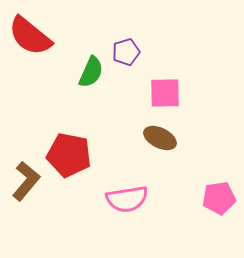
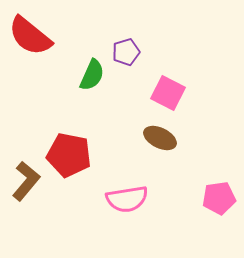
green semicircle: moved 1 px right, 3 px down
pink square: moved 3 px right; rotated 28 degrees clockwise
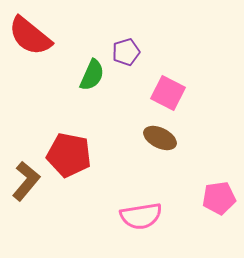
pink semicircle: moved 14 px right, 17 px down
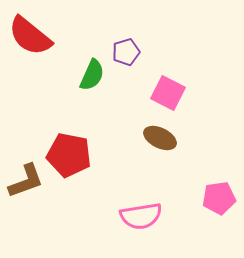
brown L-shape: rotated 30 degrees clockwise
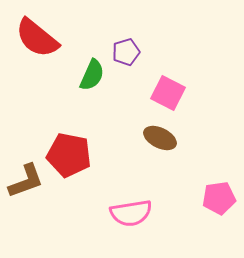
red semicircle: moved 7 px right, 2 px down
pink semicircle: moved 10 px left, 3 px up
